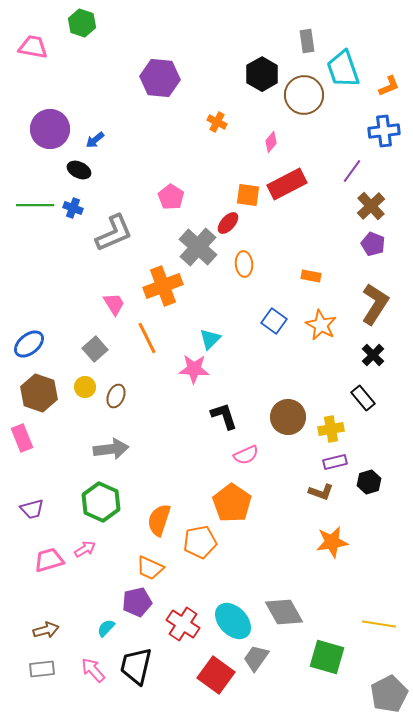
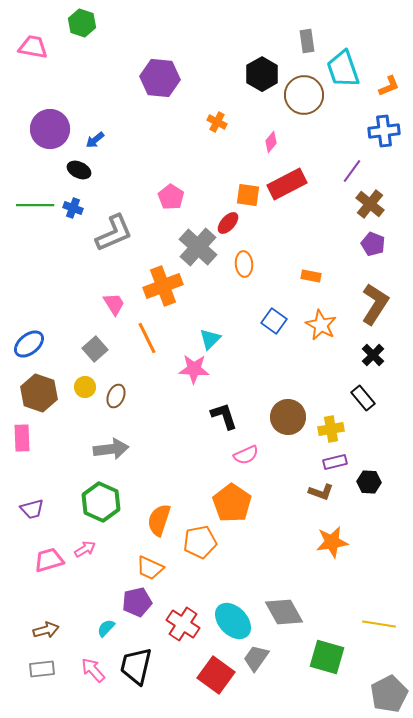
brown cross at (371, 206): moved 1 px left, 2 px up; rotated 8 degrees counterclockwise
pink rectangle at (22, 438): rotated 20 degrees clockwise
black hexagon at (369, 482): rotated 20 degrees clockwise
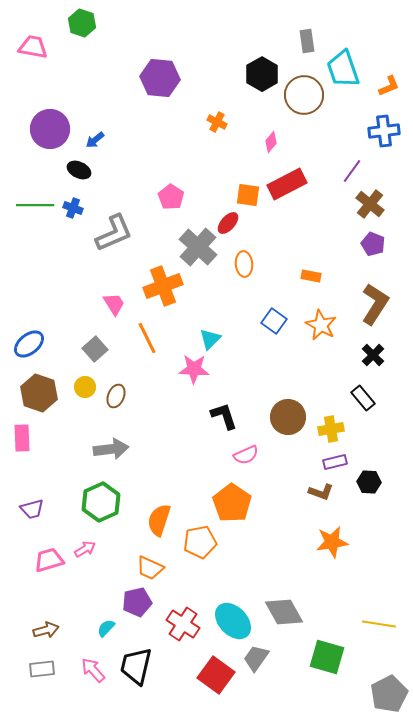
green hexagon at (101, 502): rotated 12 degrees clockwise
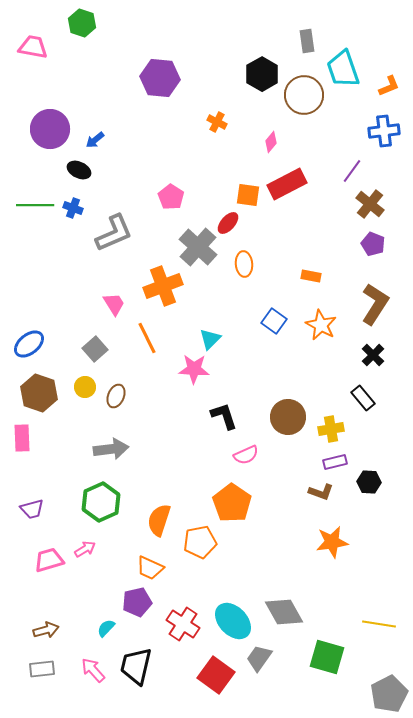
gray trapezoid at (256, 658): moved 3 px right
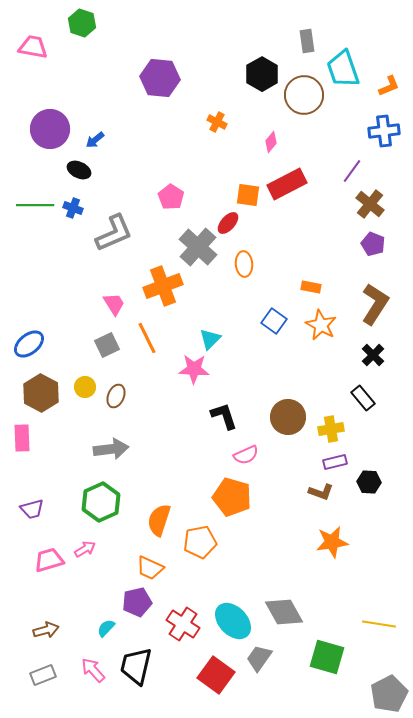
orange rectangle at (311, 276): moved 11 px down
gray square at (95, 349): moved 12 px right, 4 px up; rotated 15 degrees clockwise
brown hexagon at (39, 393): moved 2 px right; rotated 9 degrees clockwise
orange pentagon at (232, 503): moved 6 px up; rotated 18 degrees counterclockwise
gray rectangle at (42, 669): moved 1 px right, 6 px down; rotated 15 degrees counterclockwise
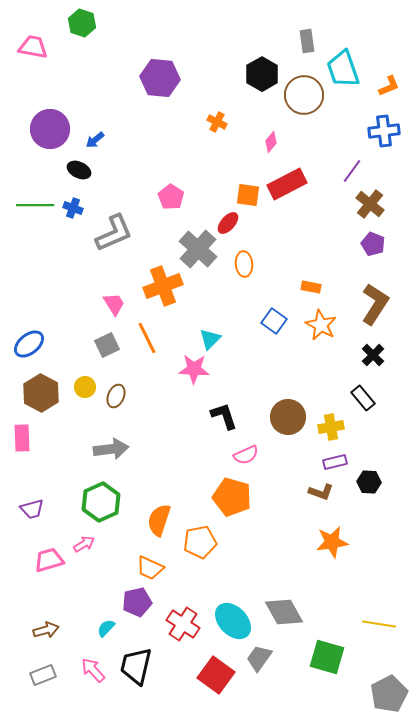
gray cross at (198, 247): moved 2 px down
yellow cross at (331, 429): moved 2 px up
pink arrow at (85, 549): moved 1 px left, 5 px up
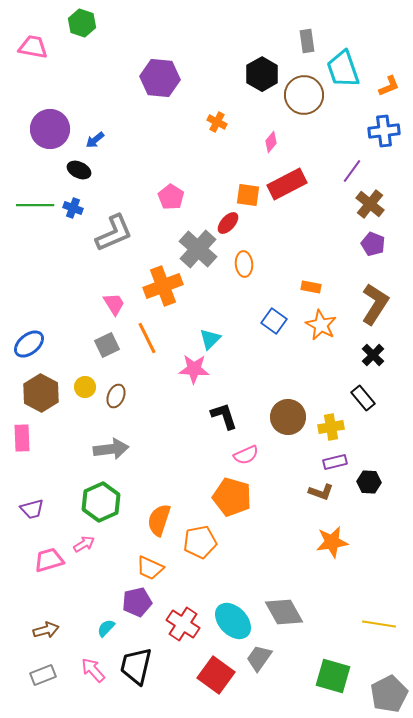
green square at (327, 657): moved 6 px right, 19 px down
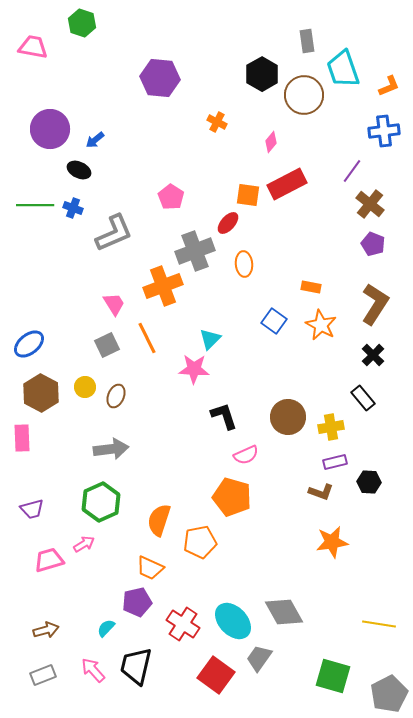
gray cross at (198, 249): moved 3 px left, 2 px down; rotated 27 degrees clockwise
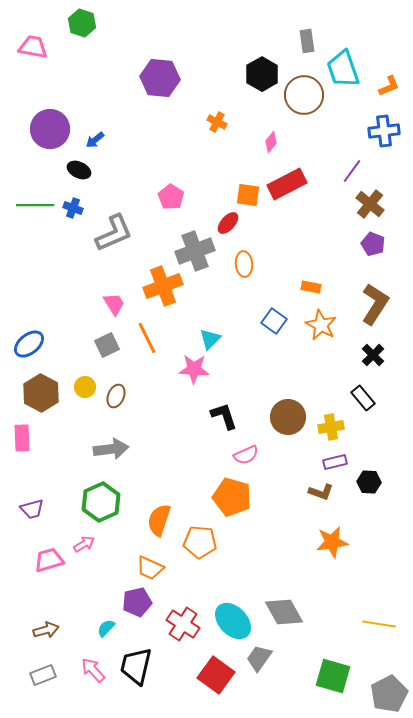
orange pentagon at (200, 542): rotated 16 degrees clockwise
